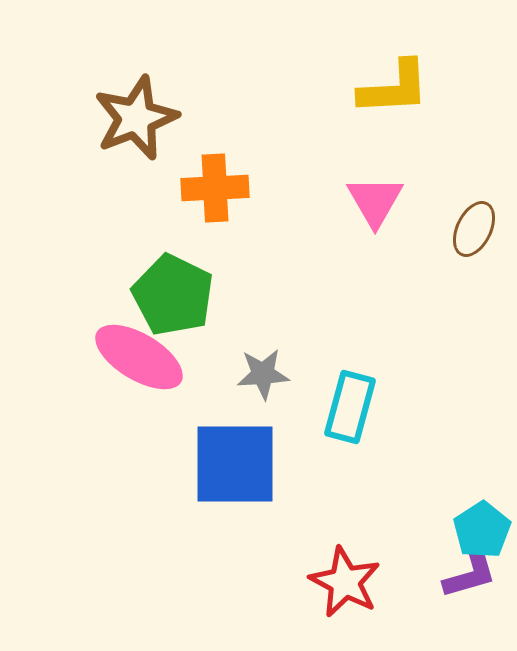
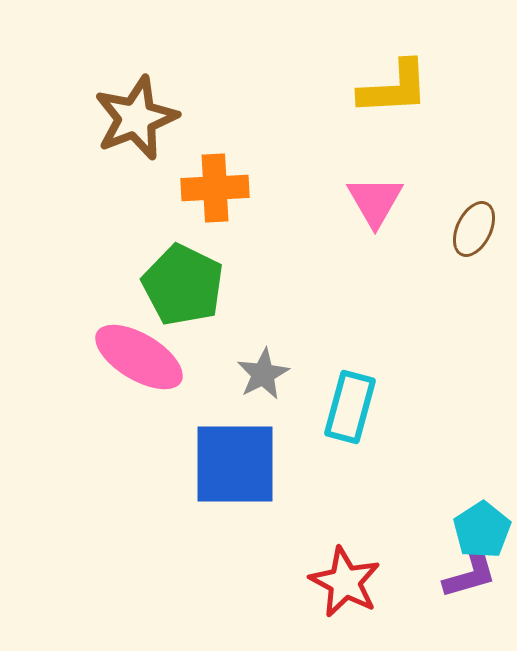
green pentagon: moved 10 px right, 10 px up
gray star: rotated 24 degrees counterclockwise
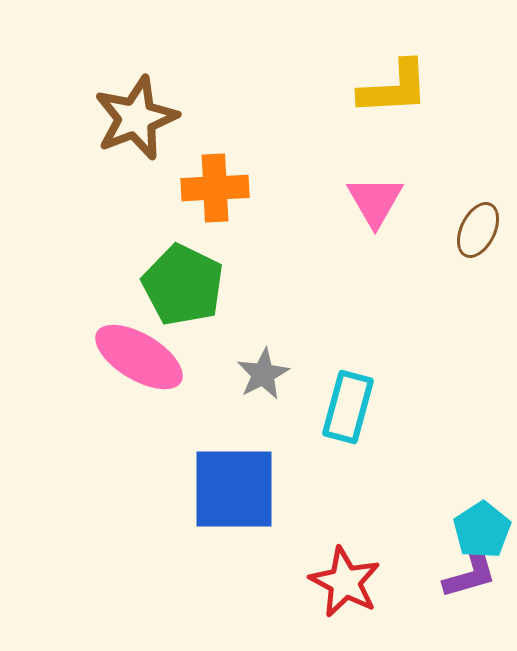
brown ellipse: moved 4 px right, 1 px down
cyan rectangle: moved 2 px left
blue square: moved 1 px left, 25 px down
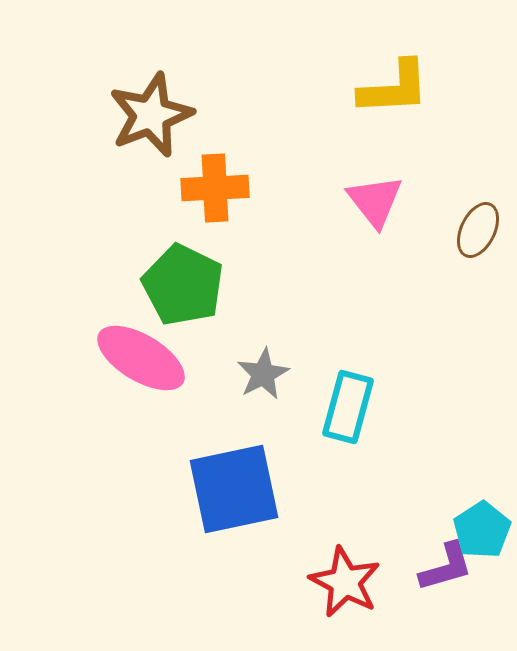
brown star: moved 15 px right, 3 px up
pink triangle: rotated 8 degrees counterclockwise
pink ellipse: moved 2 px right, 1 px down
blue square: rotated 12 degrees counterclockwise
purple L-shape: moved 24 px left, 7 px up
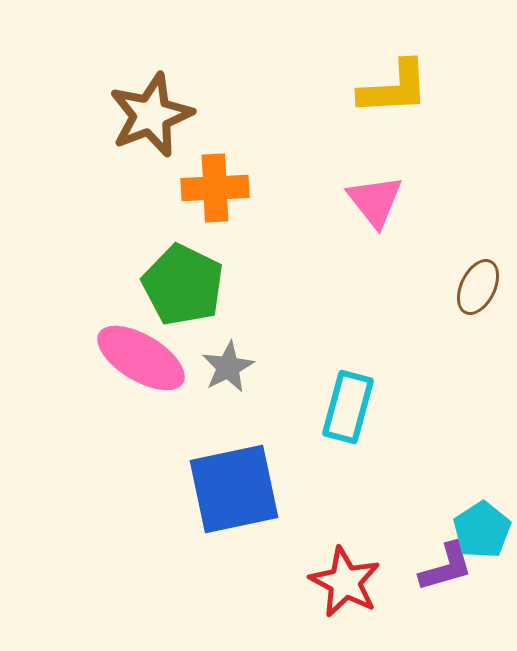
brown ellipse: moved 57 px down
gray star: moved 35 px left, 7 px up
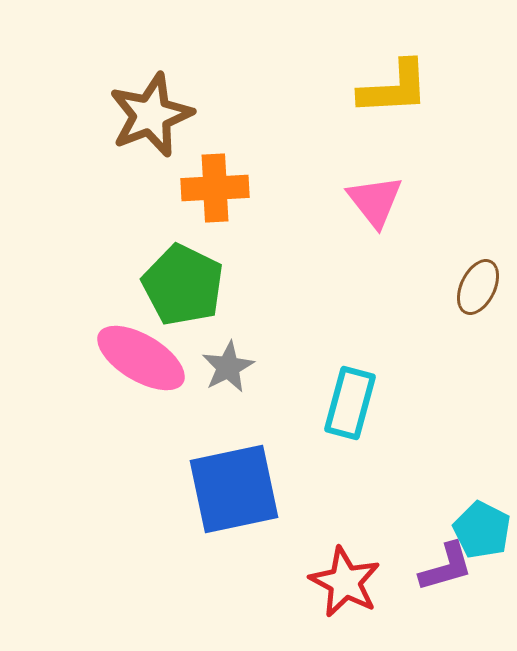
cyan rectangle: moved 2 px right, 4 px up
cyan pentagon: rotated 12 degrees counterclockwise
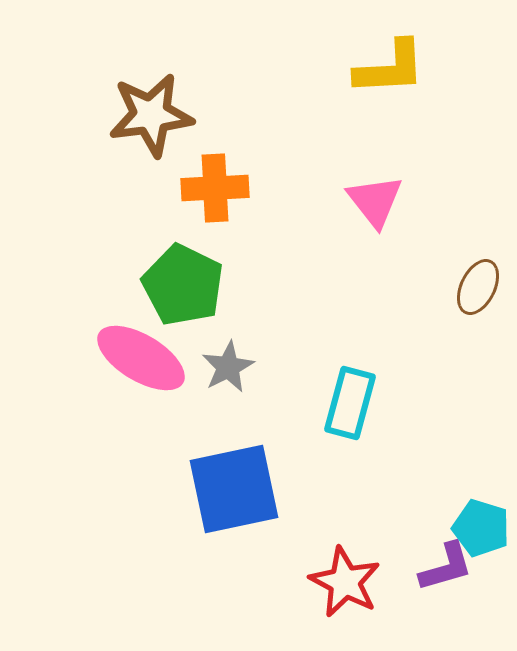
yellow L-shape: moved 4 px left, 20 px up
brown star: rotated 14 degrees clockwise
cyan pentagon: moved 1 px left, 2 px up; rotated 10 degrees counterclockwise
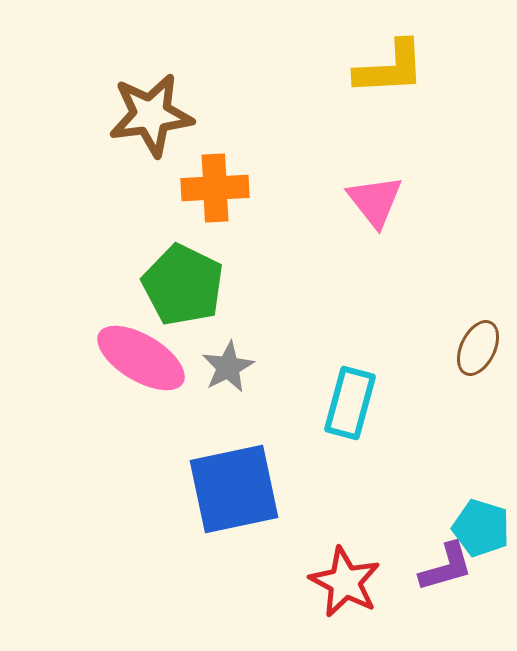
brown ellipse: moved 61 px down
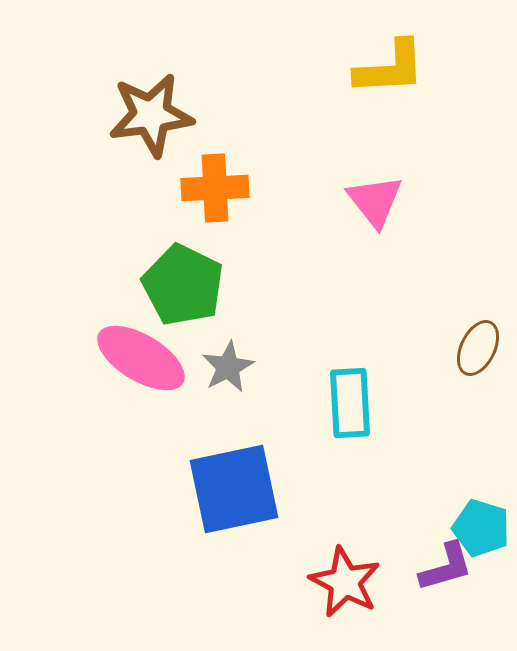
cyan rectangle: rotated 18 degrees counterclockwise
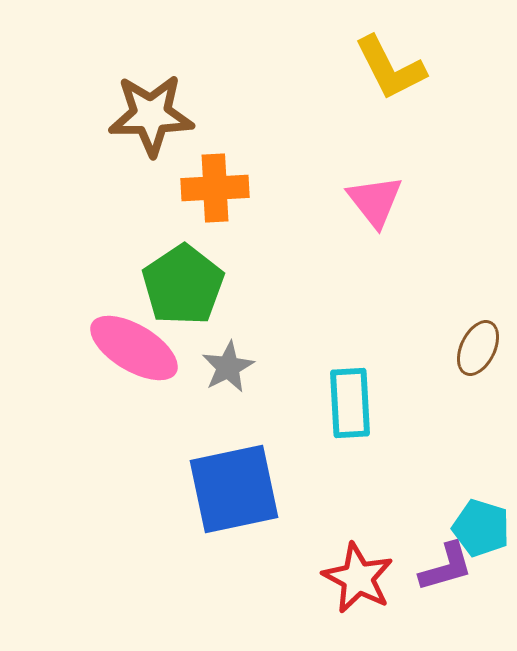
yellow L-shape: rotated 66 degrees clockwise
brown star: rotated 6 degrees clockwise
green pentagon: rotated 12 degrees clockwise
pink ellipse: moved 7 px left, 10 px up
red star: moved 13 px right, 4 px up
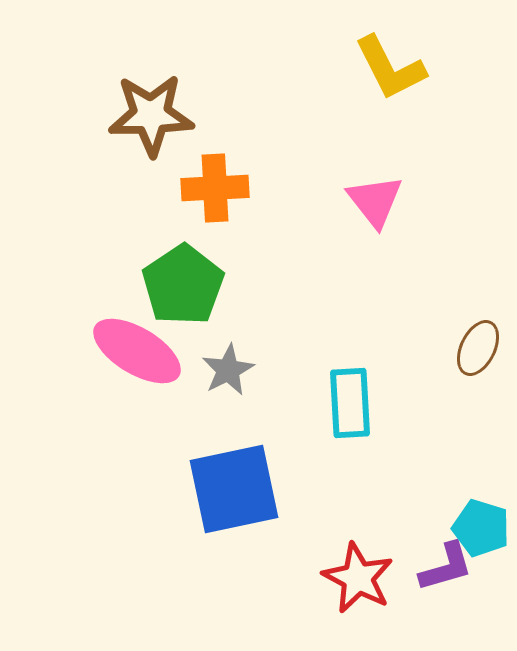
pink ellipse: moved 3 px right, 3 px down
gray star: moved 3 px down
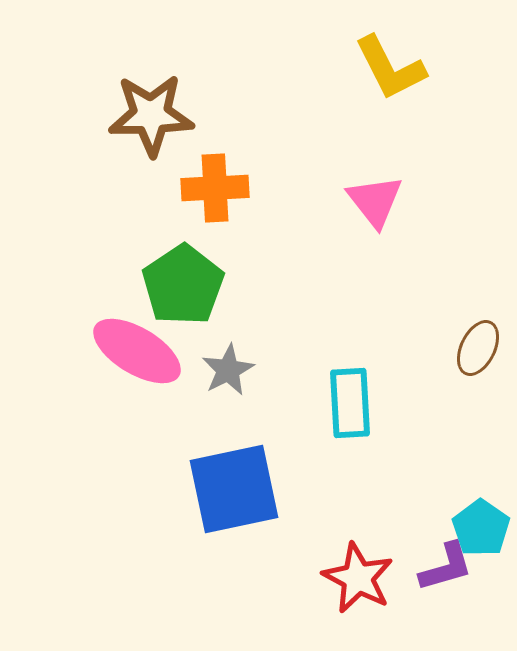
cyan pentagon: rotated 18 degrees clockwise
